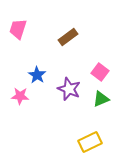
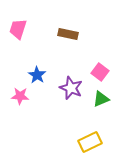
brown rectangle: moved 3 px up; rotated 48 degrees clockwise
purple star: moved 2 px right, 1 px up
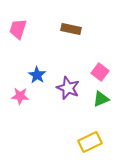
brown rectangle: moved 3 px right, 5 px up
purple star: moved 3 px left
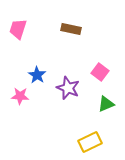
green triangle: moved 5 px right, 5 px down
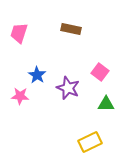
pink trapezoid: moved 1 px right, 4 px down
green triangle: rotated 24 degrees clockwise
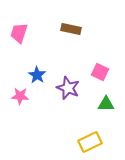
pink square: rotated 12 degrees counterclockwise
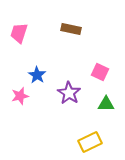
purple star: moved 1 px right, 5 px down; rotated 10 degrees clockwise
pink star: rotated 18 degrees counterclockwise
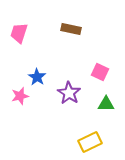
blue star: moved 2 px down
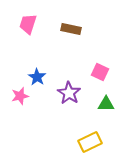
pink trapezoid: moved 9 px right, 9 px up
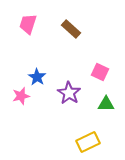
brown rectangle: rotated 30 degrees clockwise
pink star: moved 1 px right
yellow rectangle: moved 2 px left
